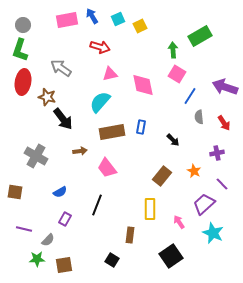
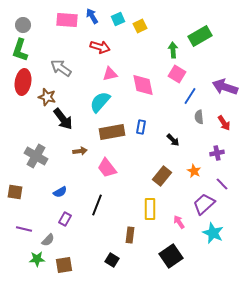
pink rectangle at (67, 20): rotated 15 degrees clockwise
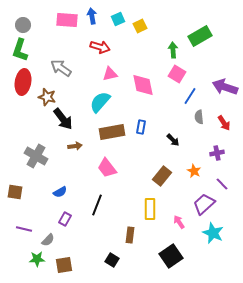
blue arrow at (92, 16): rotated 21 degrees clockwise
brown arrow at (80, 151): moved 5 px left, 5 px up
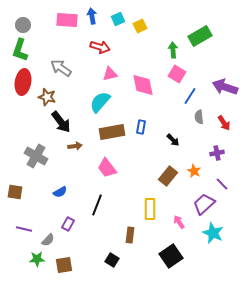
black arrow at (63, 119): moved 2 px left, 3 px down
brown rectangle at (162, 176): moved 6 px right
purple rectangle at (65, 219): moved 3 px right, 5 px down
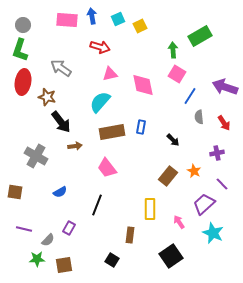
purple rectangle at (68, 224): moved 1 px right, 4 px down
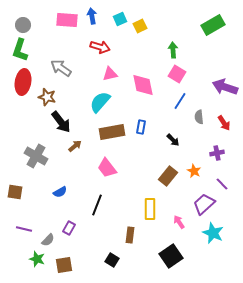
cyan square at (118, 19): moved 2 px right
green rectangle at (200, 36): moved 13 px right, 11 px up
blue line at (190, 96): moved 10 px left, 5 px down
brown arrow at (75, 146): rotated 32 degrees counterclockwise
green star at (37, 259): rotated 21 degrees clockwise
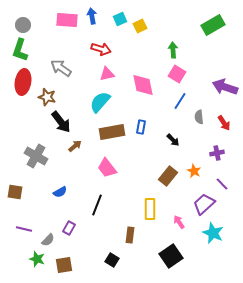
red arrow at (100, 47): moved 1 px right, 2 px down
pink triangle at (110, 74): moved 3 px left
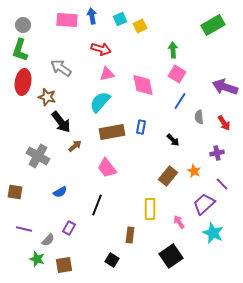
gray cross at (36, 156): moved 2 px right
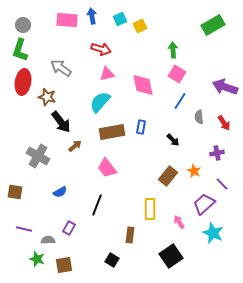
gray semicircle at (48, 240): rotated 136 degrees counterclockwise
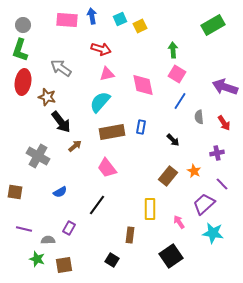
black line at (97, 205): rotated 15 degrees clockwise
cyan star at (213, 233): rotated 15 degrees counterclockwise
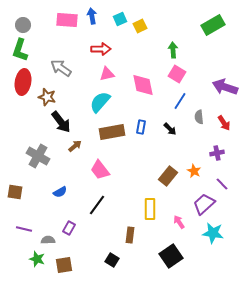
red arrow at (101, 49): rotated 18 degrees counterclockwise
black arrow at (173, 140): moved 3 px left, 11 px up
pink trapezoid at (107, 168): moved 7 px left, 2 px down
